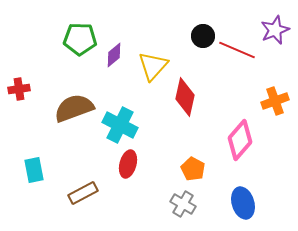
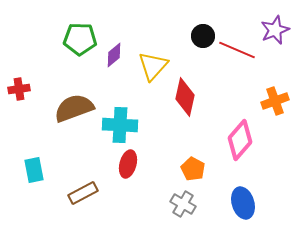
cyan cross: rotated 24 degrees counterclockwise
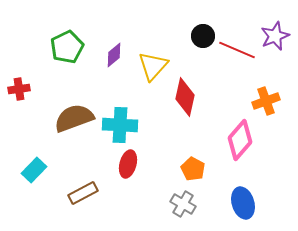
purple star: moved 6 px down
green pentagon: moved 13 px left, 8 px down; rotated 28 degrees counterclockwise
orange cross: moved 9 px left
brown semicircle: moved 10 px down
cyan rectangle: rotated 55 degrees clockwise
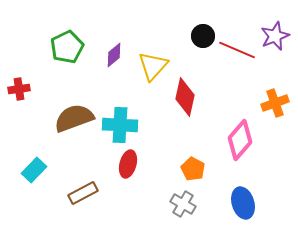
orange cross: moved 9 px right, 2 px down
